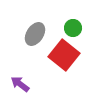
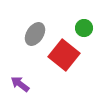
green circle: moved 11 px right
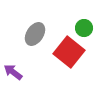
red square: moved 5 px right, 3 px up
purple arrow: moved 7 px left, 12 px up
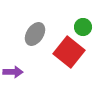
green circle: moved 1 px left, 1 px up
purple arrow: rotated 144 degrees clockwise
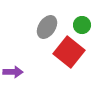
green circle: moved 1 px left, 2 px up
gray ellipse: moved 12 px right, 7 px up
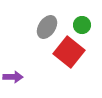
purple arrow: moved 5 px down
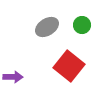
gray ellipse: rotated 25 degrees clockwise
red square: moved 14 px down
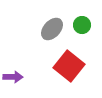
gray ellipse: moved 5 px right, 2 px down; rotated 15 degrees counterclockwise
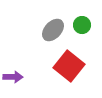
gray ellipse: moved 1 px right, 1 px down
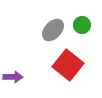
red square: moved 1 px left, 1 px up
